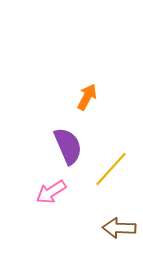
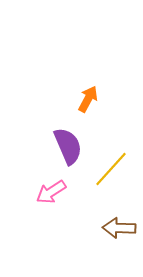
orange arrow: moved 1 px right, 2 px down
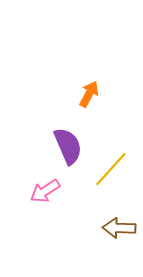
orange arrow: moved 1 px right, 5 px up
pink arrow: moved 6 px left, 1 px up
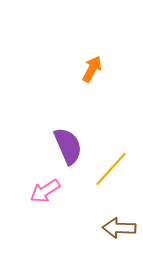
orange arrow: moved 3 px right, 25 px up
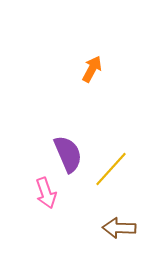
purple semicircle: moved 8 px down
pink arrow: moved 1 px right, 2 px down; rotated 76 degrees counterclockwise
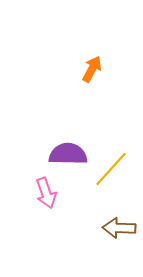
purple semicircle: rotated 66 degrees counterclockwise
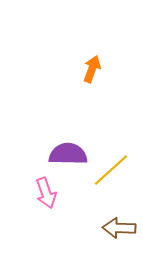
orange arrow: rotated 8 degrees counterclockwise
yellow line: moved 1 px down; rotated 6 degrees clockwise
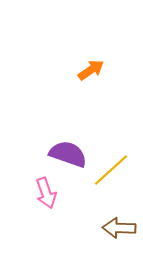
orange arrow: moved 1 px left, 1 px down; rotated 36 degrees clockwise
purple semicircle: rotated 18 degrees clockwise
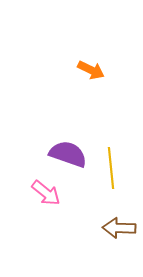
orange arrow: rotated 60 degrees clockwise
yellow line: moved 2 px up; rotated 54 degrees counterclockwise
pink arrow: rotated 32 degrees counterclockwise
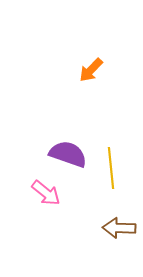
orange arrow: rotated 108 degrees clockwise
